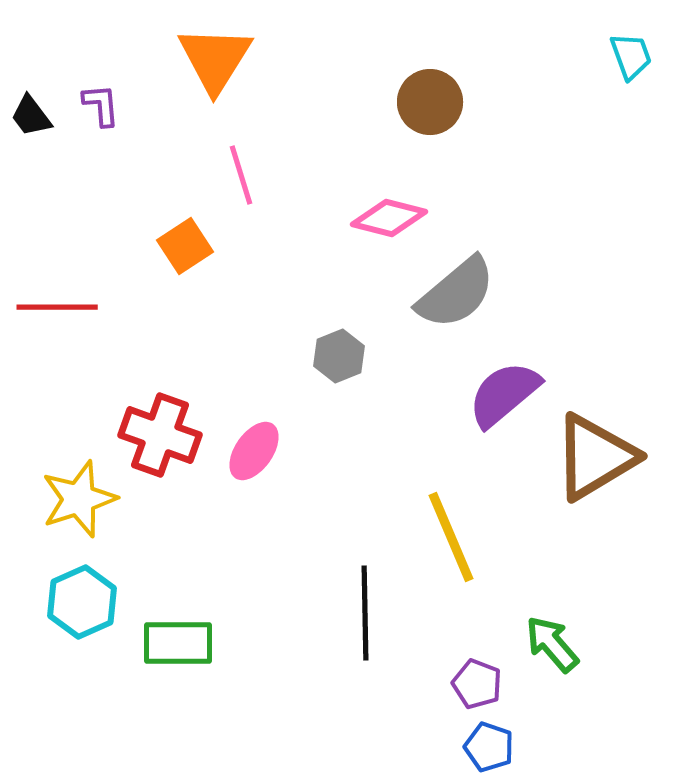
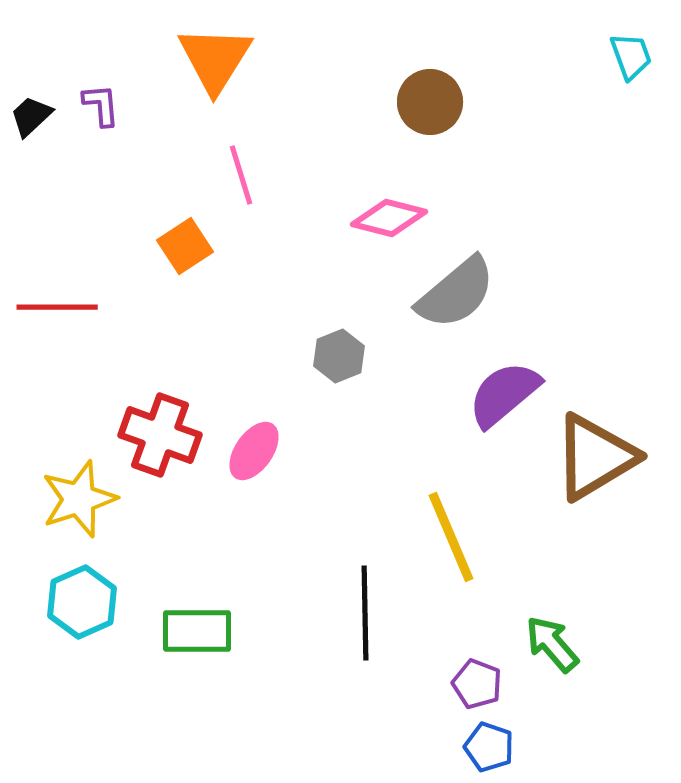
black trapezoid: rotated 84 degrees clockwise
green rectangle: moved 19 px right, 12 px up
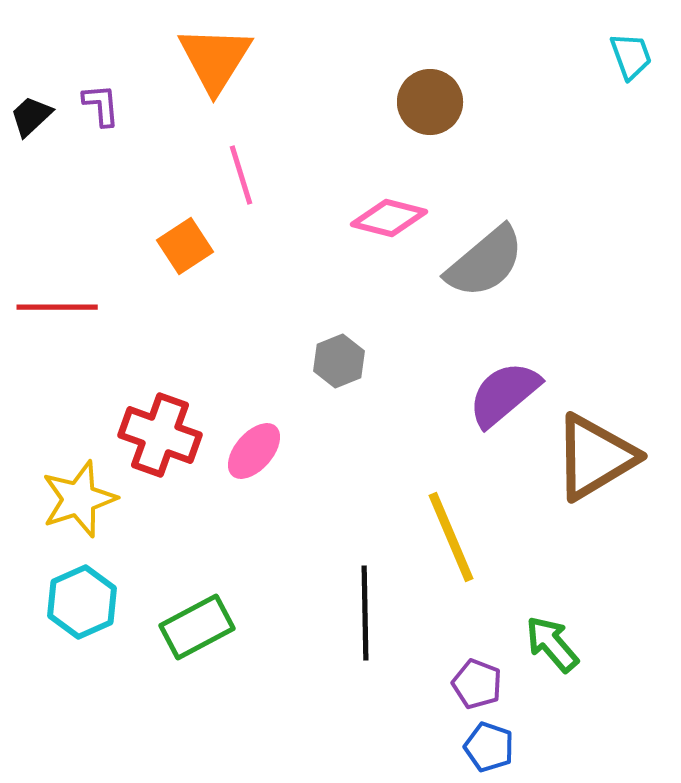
gray semicircle: moved 29 px right, 31 px up
gray hexagon: moved 5 px down
pink ellipse: rotated 6 degrees clockwise
green rectangle: moved 4 px up; rotated 28 degrees counterclockwise
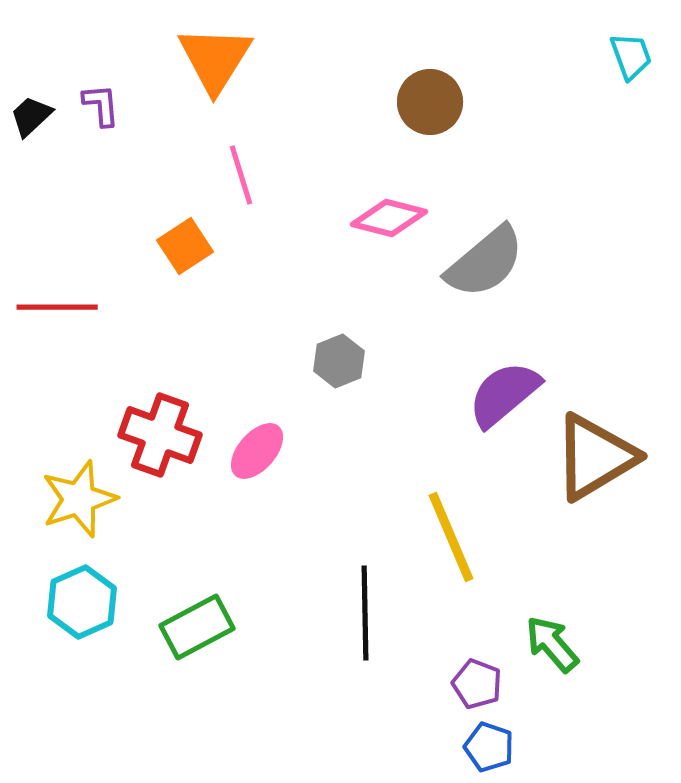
pink ellipse: moved 3 px right
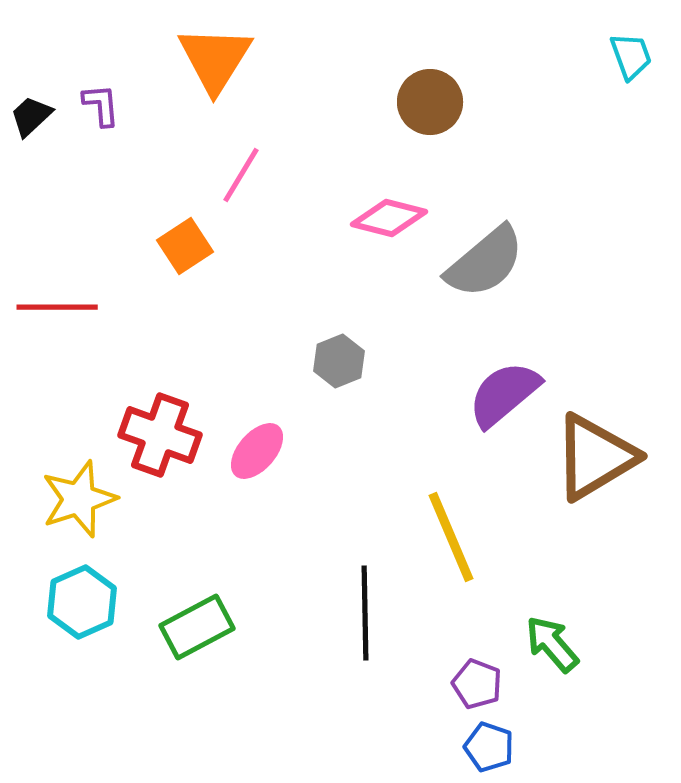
pink line: rotated 48 degrees clockwise
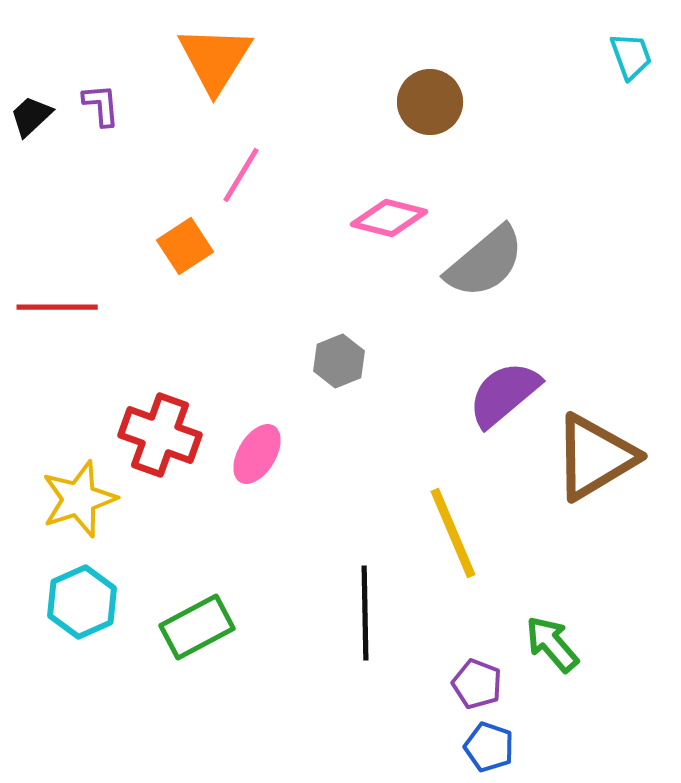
pink ellipse: moved 3 px down; rotated 10 degrees counterclockwise
yellow line: moved 2 px right, 4 px up
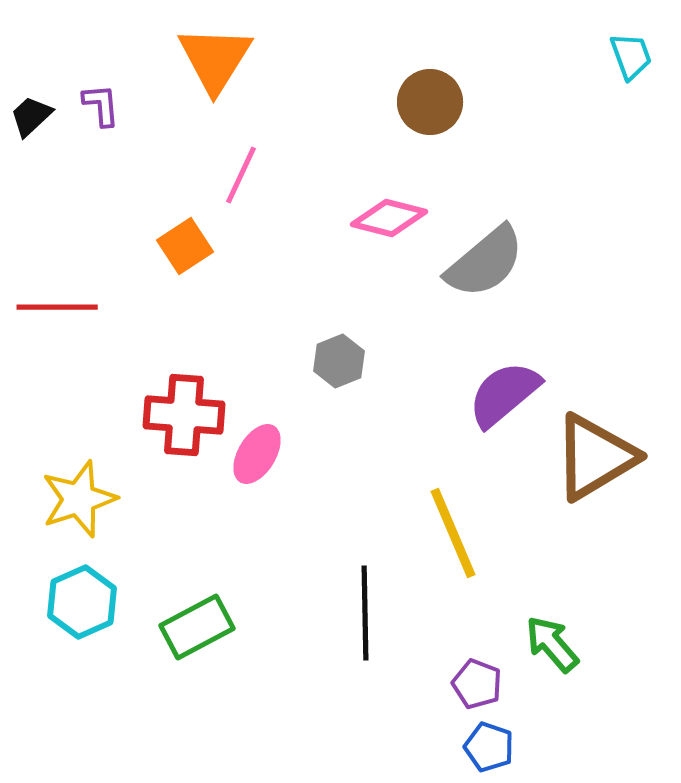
pink line: rotated 6 degrees counterclockwise
red cross: moved 24 px right, 20 px up; rotated 16 degrees counterclockwise
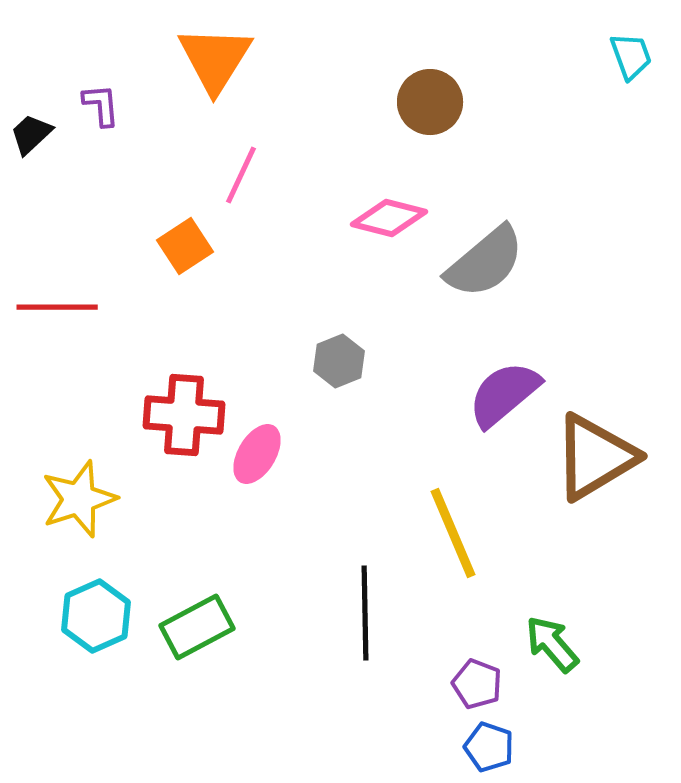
black trapezoid: moved 18 px down
cyan hexagon: moved 14 px right, 14 px down
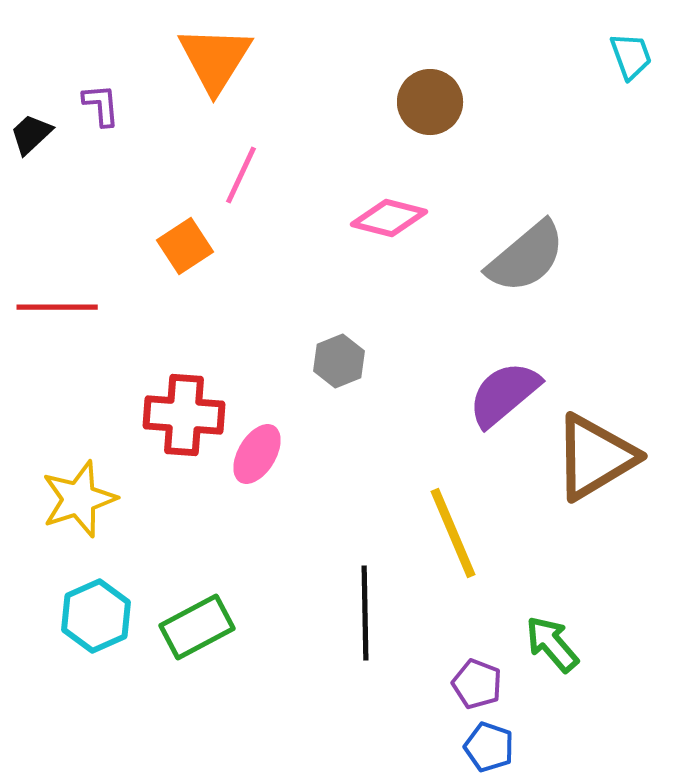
gray semicircle: moved 41 px right, 5 px up
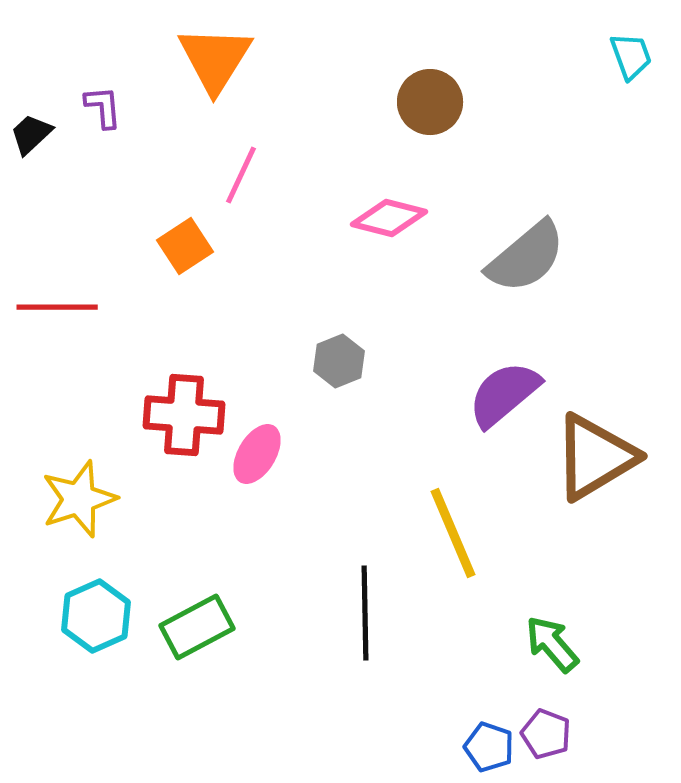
purple L-shape: moved 2 px right, 2 px down
purple pentagon: moved 69 px right, 50 px down
